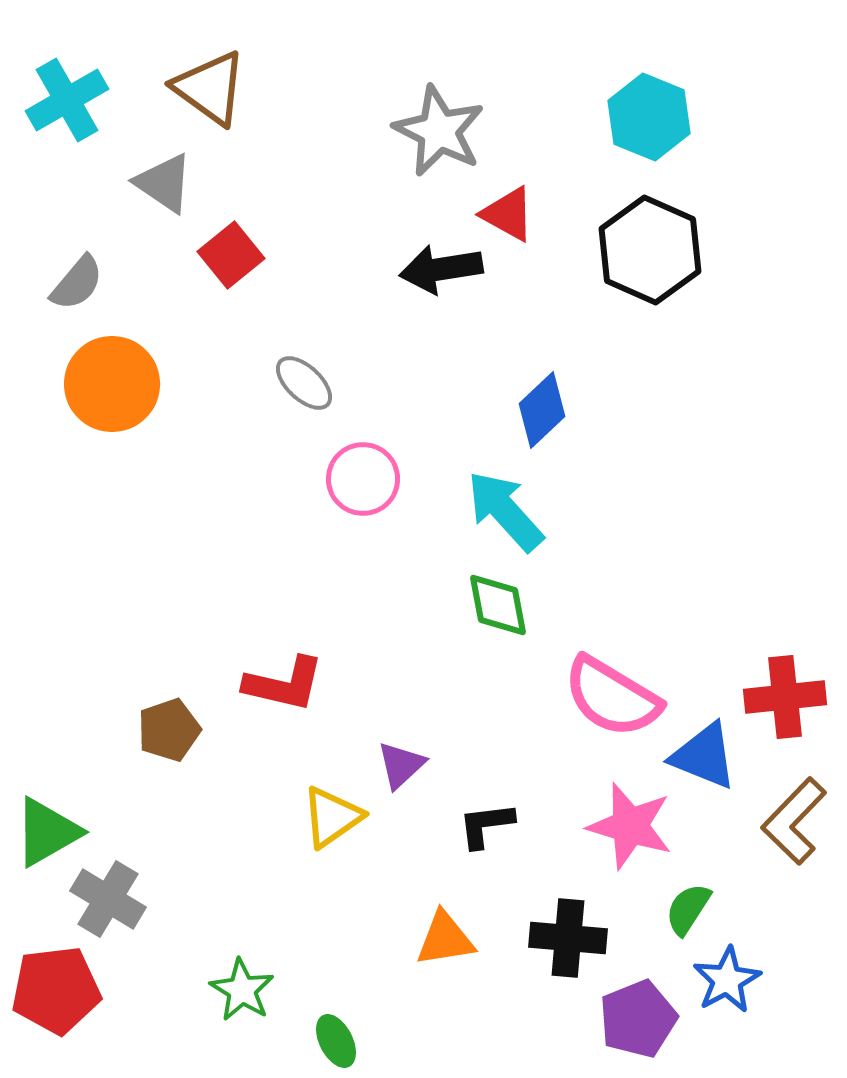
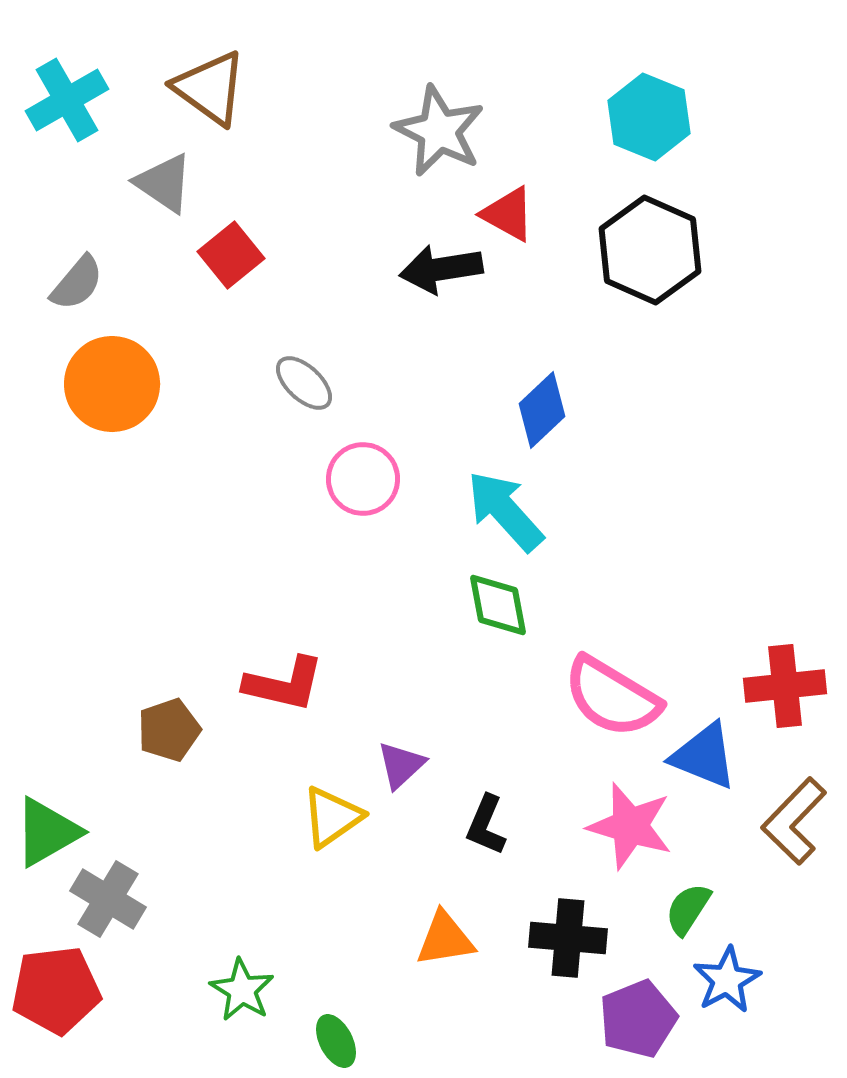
red cross: moved 11 px up
black L-shape: rotated 60 degrees counterclockwise
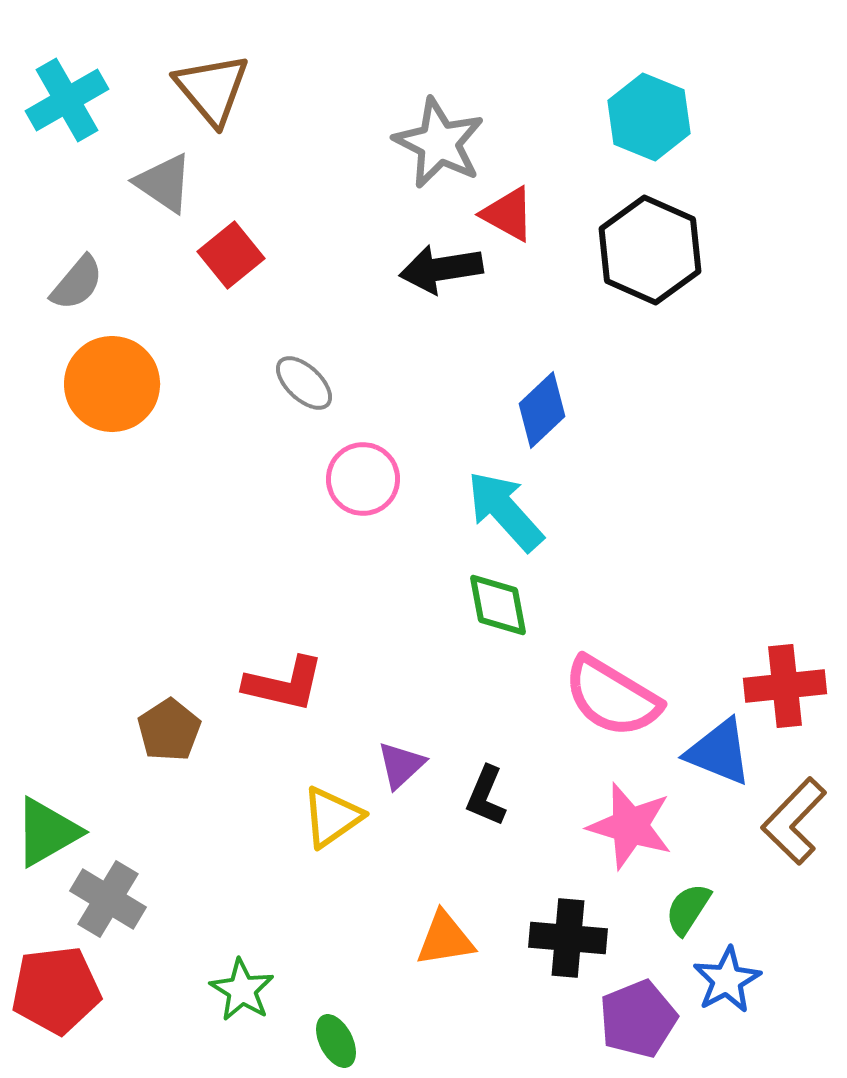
brown triangle: moved 2 px right, 1 px down; rotated 14 degrees clockwise
gray star: moved 12 px down
brown pentagon: rotated 14 degrees counterclockwise
blue triangle: moved 15 px right, 4 px up
black L-shape: moved 29 px up
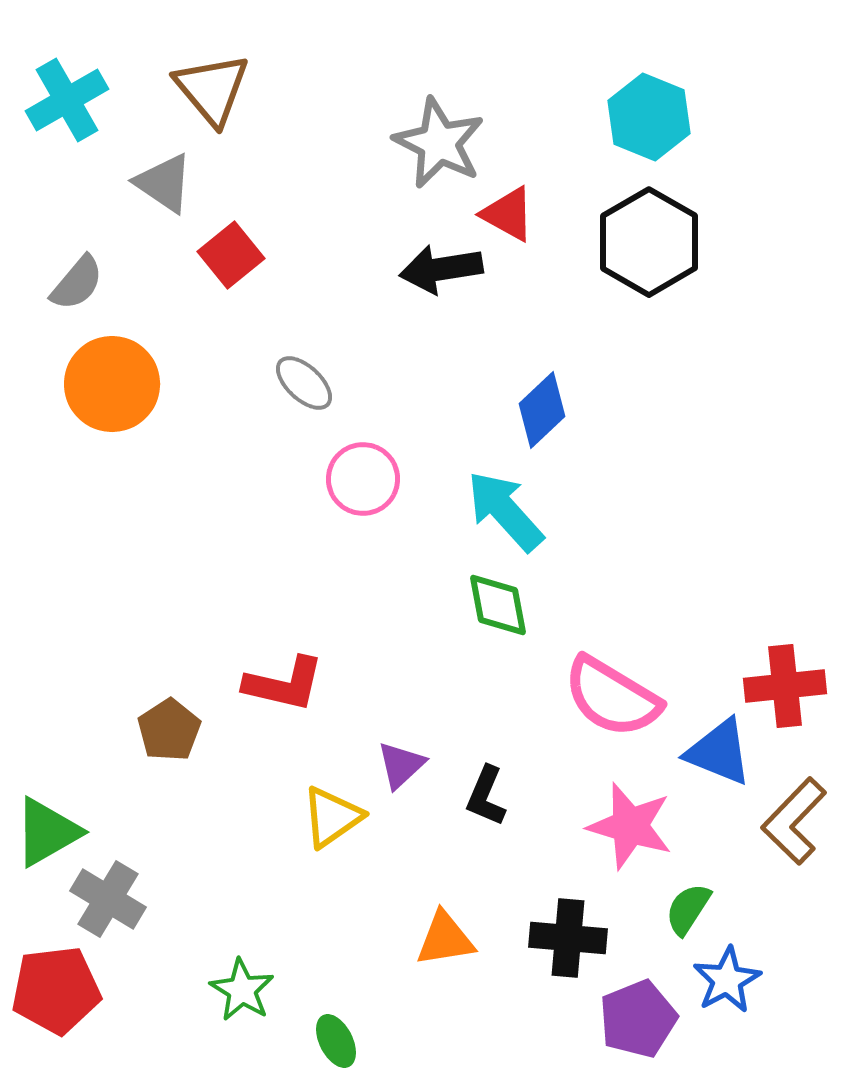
black hexagon: moved 1 px left, 8 px up; rotated 6 degrees clockwise
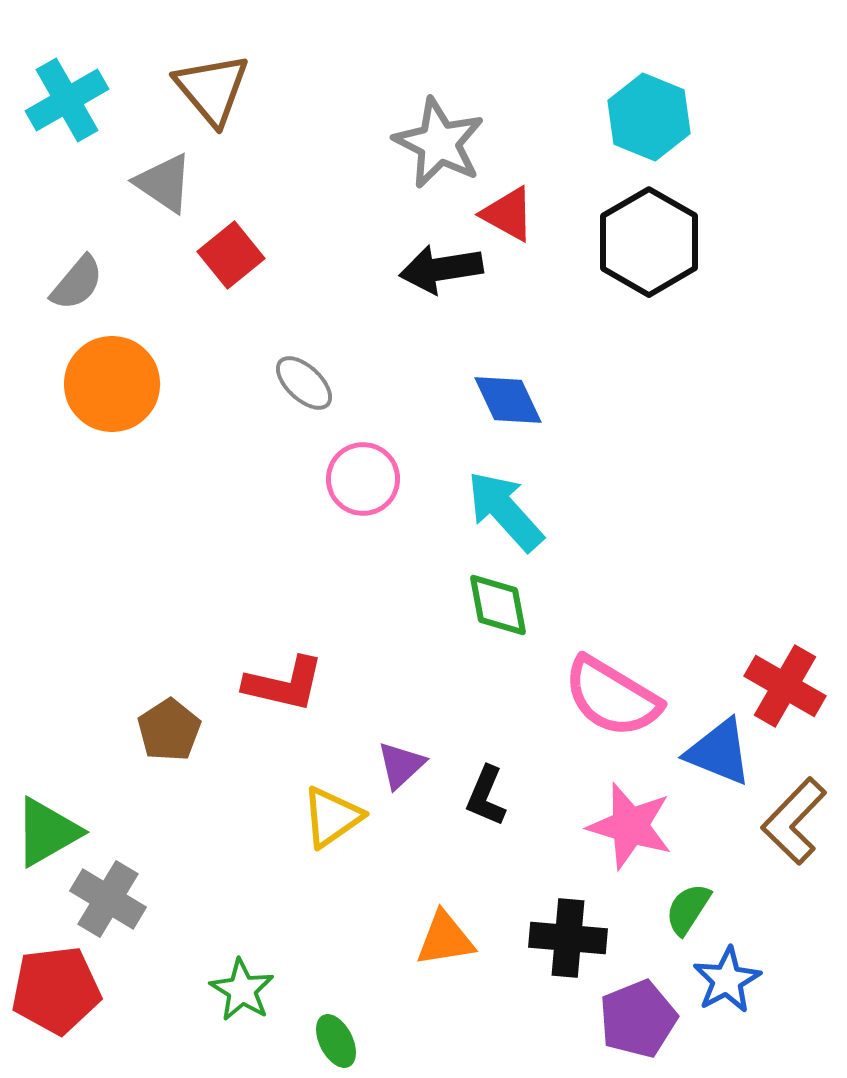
blue diamond: moved 34 px left, 10 px up; rotated 72 degrees counterclockwise
red cross: rotated 36 degrees clockwise
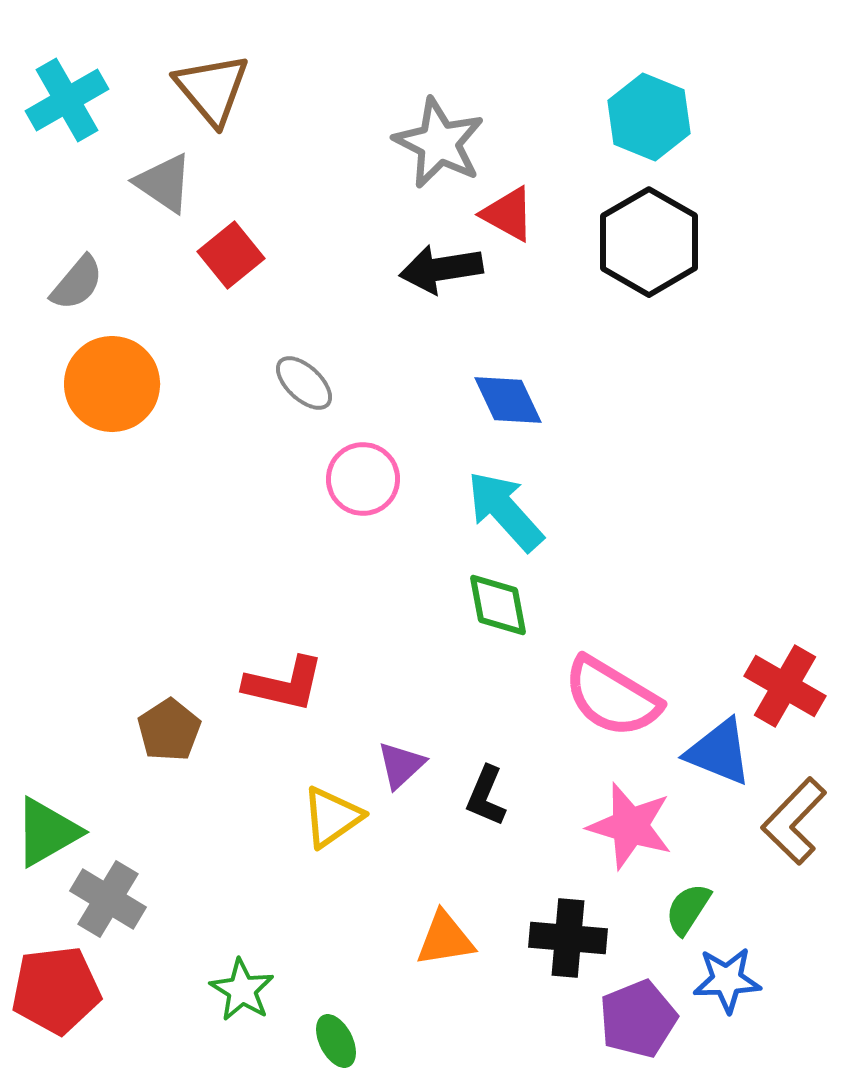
blue star: rotated 26 degrees clockwise
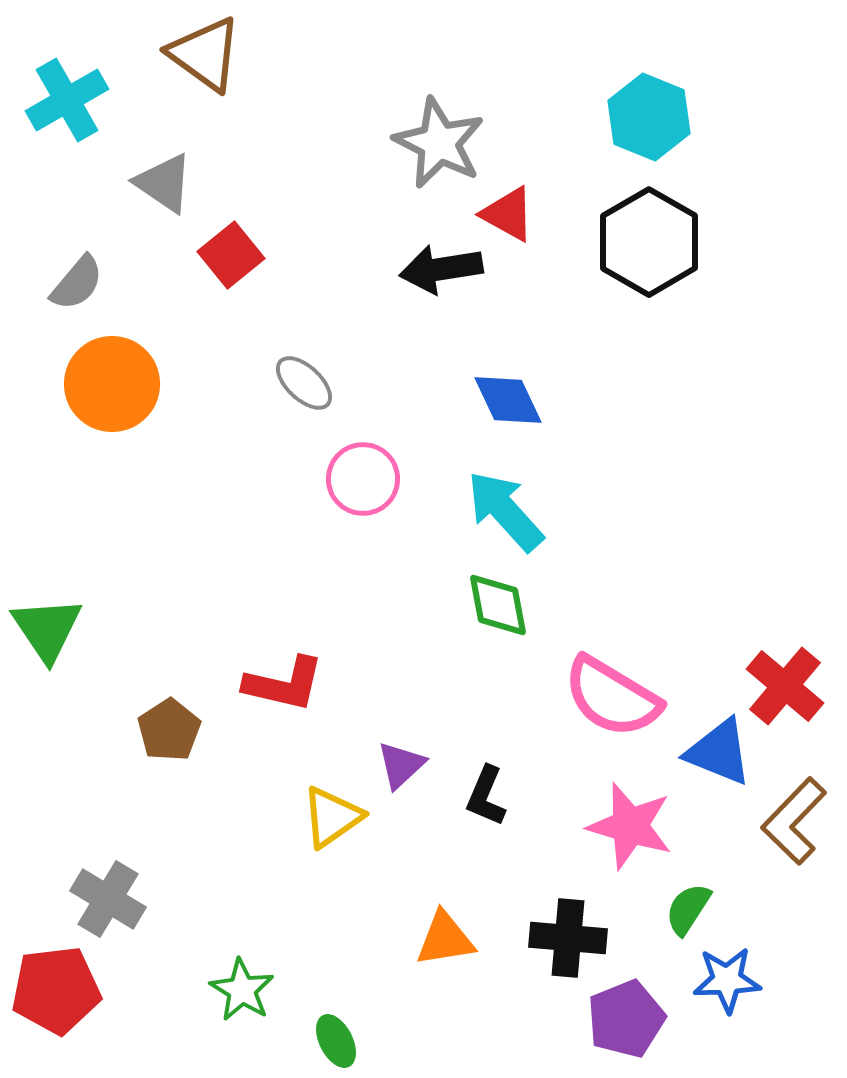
brown triangle: moved 7 px left, 35 px up; rotated 14 degrees counterclockwise
red cross: rotated 10 degrees clockwise
green triangle: moved 203 px up; rotated 34 degrees counterclockwise
purple pentagon: moved 12 px left
